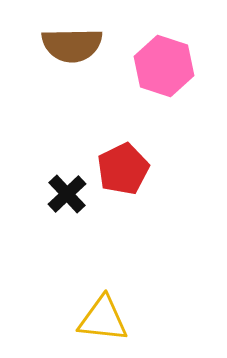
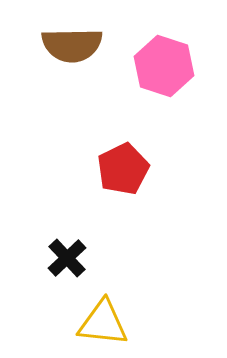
black cross: moved 64 px down
yellow triangle: moved 4 px down
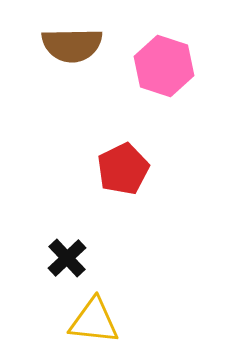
yellow triangle: moved 9 px left, 2 px up
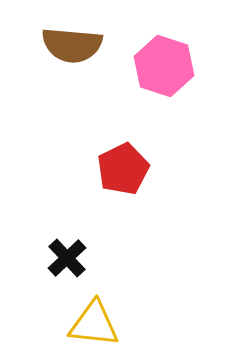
brown semicircle: rotated 6 degrees clockwise
yellow triangle: moved 3 px down
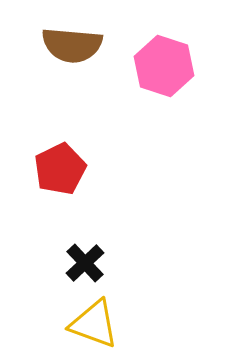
red pentagon: moved 63 px left
black cross: moved 18 px right, 5 px down
yellow triangle: rotated 14 degrees clockwise
